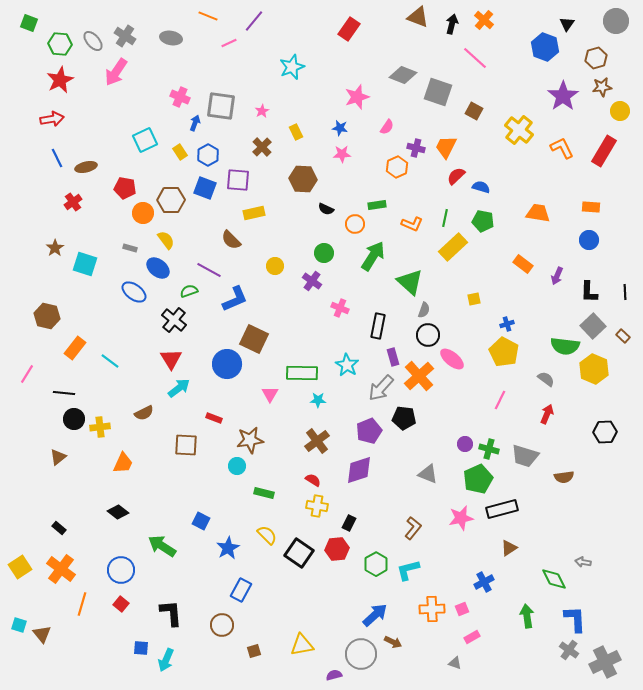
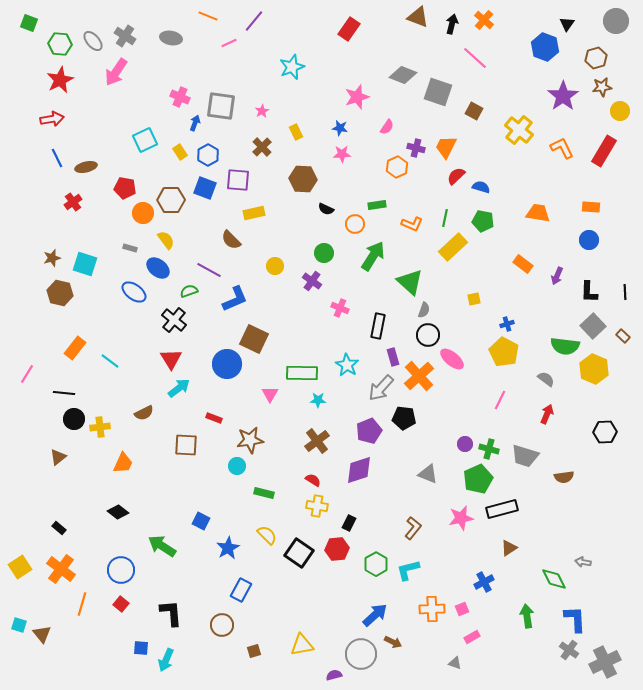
brown star at (55, 248): moved 3 px left, 10 px down; rotated 18 degrees clockwise
brown hexagon at (47, 316): moved 13 px right, 23 px up
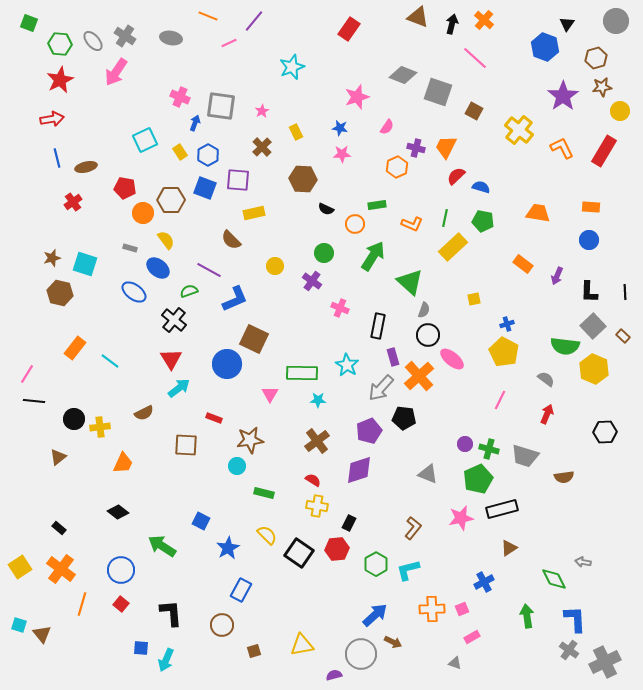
blue line at (57, 158): rotated 12 degrees clockwise
black line at (64, 393): moved 30 px left, 8 px down
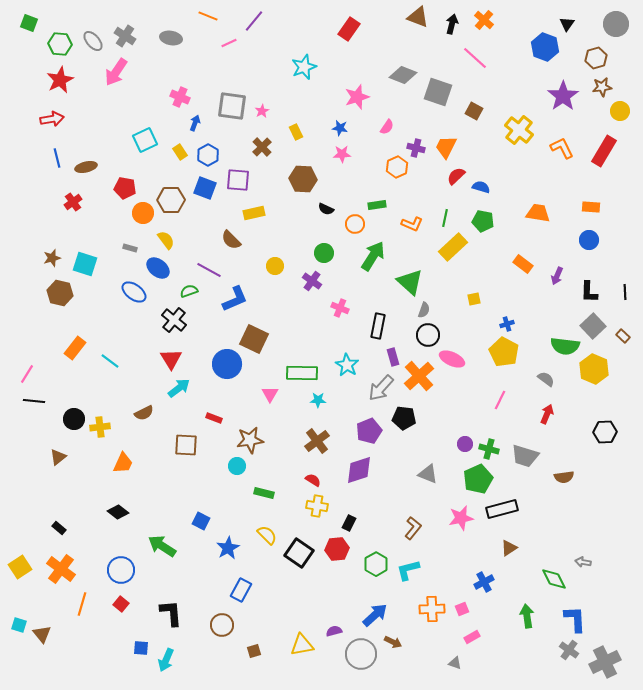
gray circle at (616, 21): moved 3 px down
cyan star at (292, 67): moved 12 px right
gray square at (221, 106): moved 11 px right
pink ellipse at (452, 359): rotated 15 degrees counterclockwise
purple semicircle at (334, 675): moved 44 px up
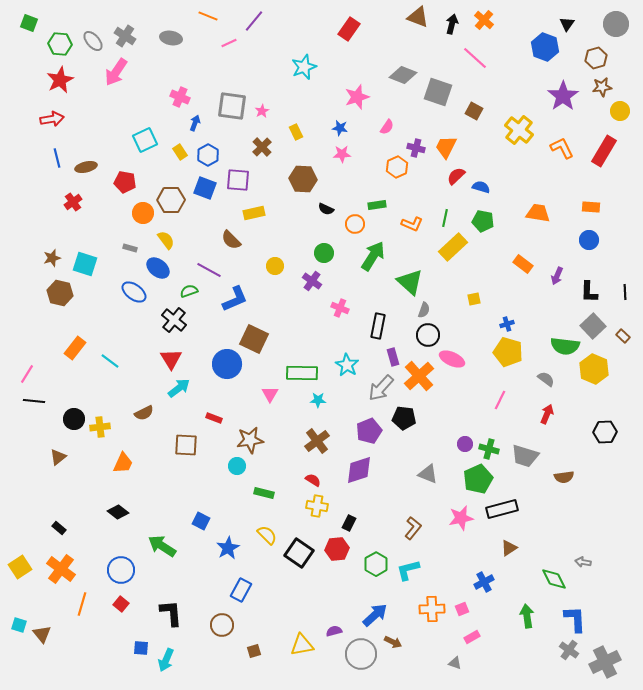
red pentagon at (125, 188): moved 6 px up
yellow pentagon at (504, 352): moved 4 px right; rotated 12 degrees counterclockwise
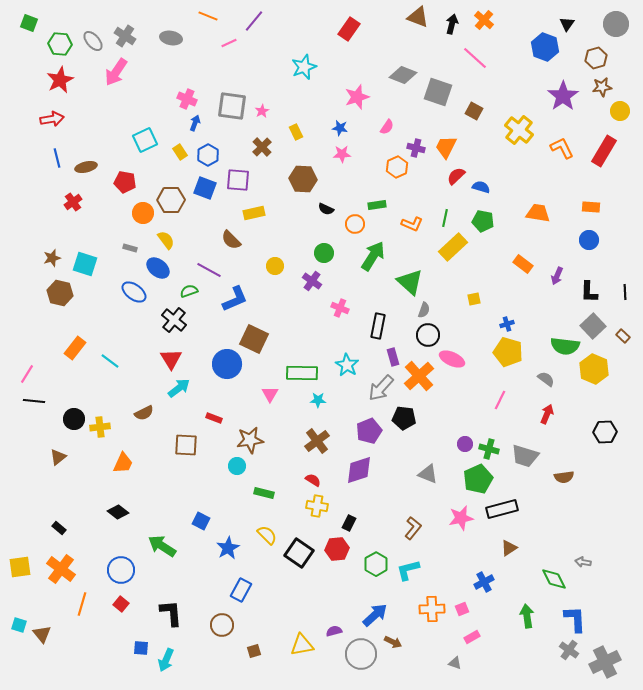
pink cross at (180, 97): moved 7 px right, 2 px down
yellow square at (20, 567): rotated 25 degrees clockwise
